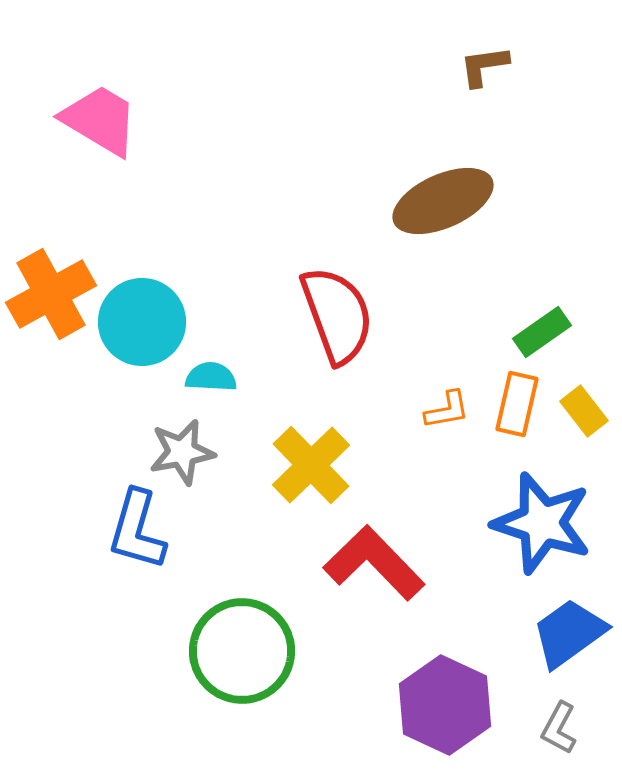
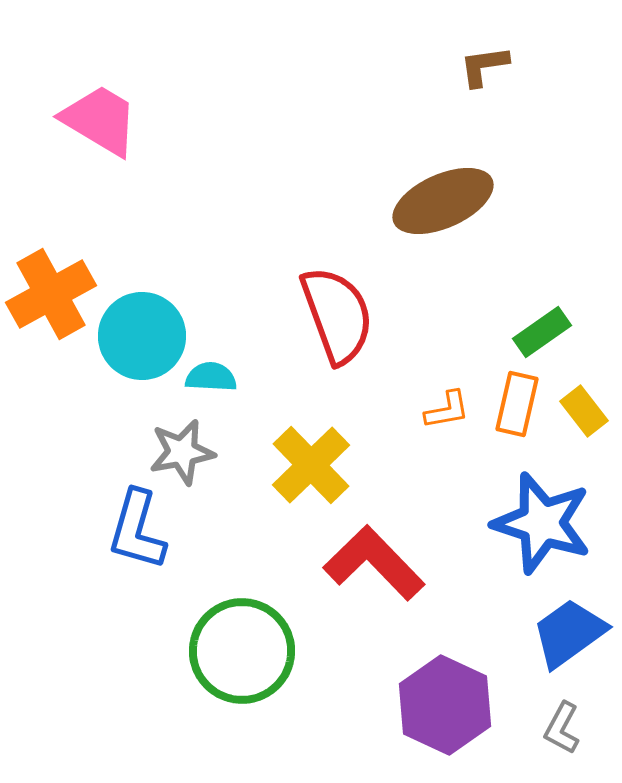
cyan circle: moved 14 px down
gray L-shape: moved 3 px right
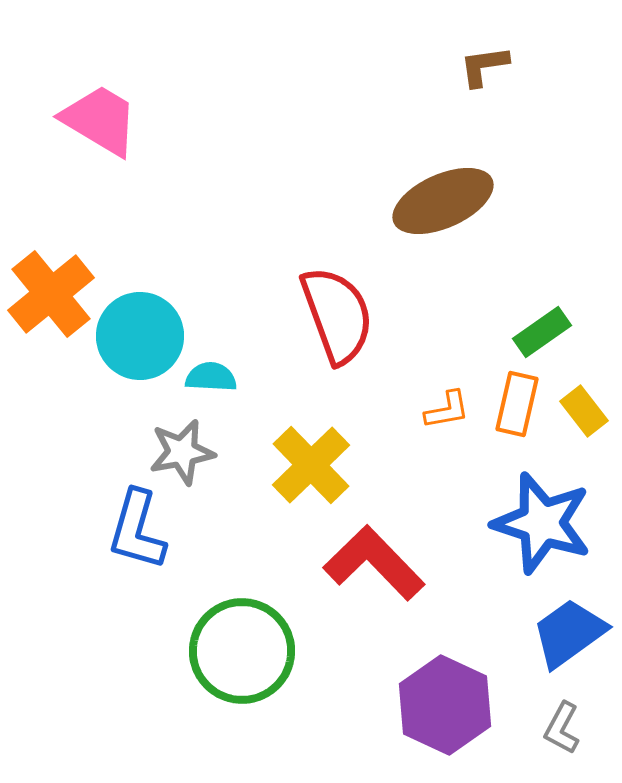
orange cross: rotated 10 degrees counterclockwise
cyan circle: moved 2 px left
